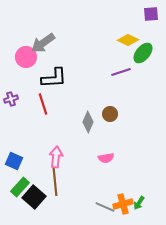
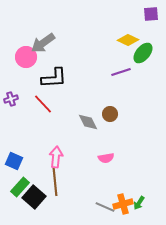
red line: rotated 25 degrees counterclockwise
gray diamond: rotated 50 degrees counterclockwise
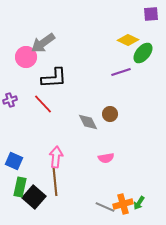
purple cross: moved 1 px left, 1 px down
green rectangle: rotated 30 degrees counterclockwise
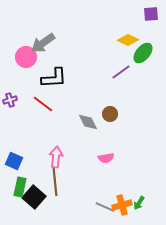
purple line: rotated 18 degrees counterclockwise
red line: rotated 10 degrees counterclockwise
orange cross: moved 1 px left, 1 px down
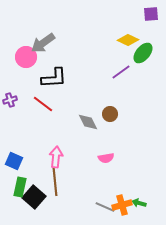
green arrow: rotated 72 degrees clockwise
